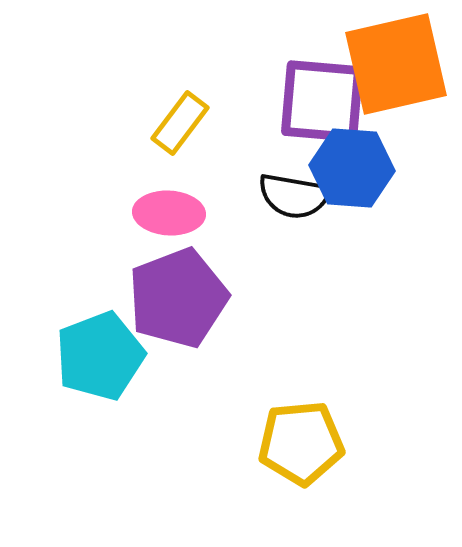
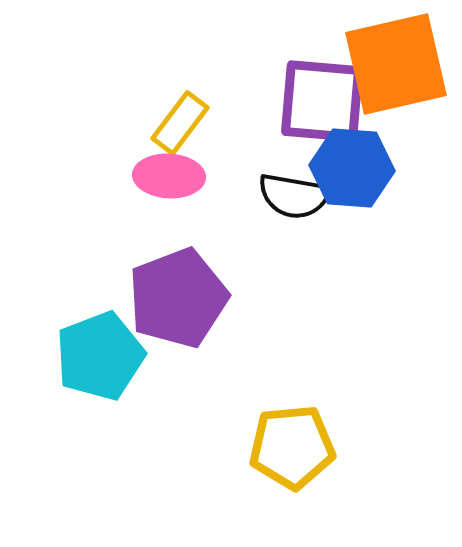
pink ellipse: moved 37 px up
yellow pentagon: moved 9 px left, 4 px down
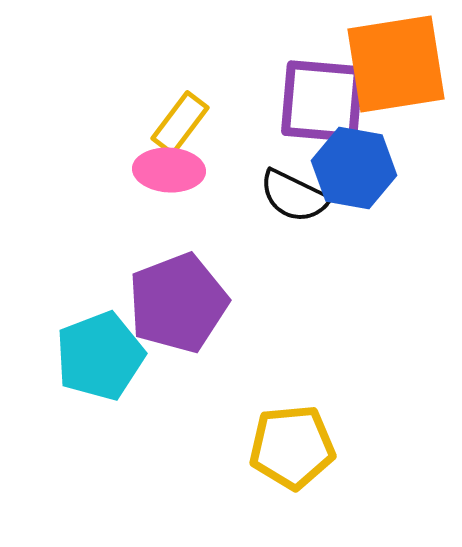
orange square: rotated 4 degrees clockwise
blue hexagon: moved 2 px right; rotated 6 degrees clockwise
pink ellipse: moved 6 px up
black semicircle: rotated 16 degrees clockwise
purple pentagon: moved 5 px down
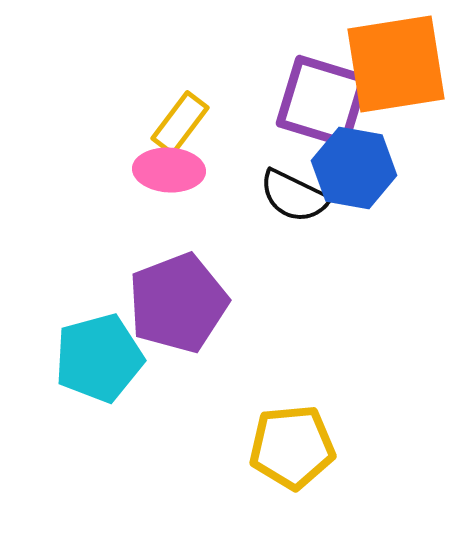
purple square: rotated 12 degrees clockwise
cyan pentagon: moved 1 px left, 2 px down; rotated 6 degrees clockwise
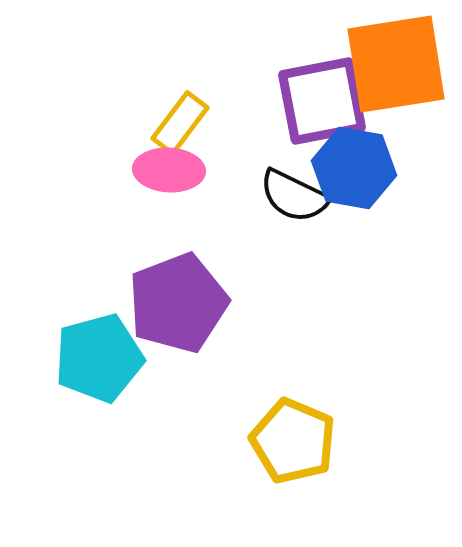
purple square: rotated 28 degrees counterclockwise
yellow pentagon: moved 1 px right, 6 px up; rotated 28 degrees clockwise
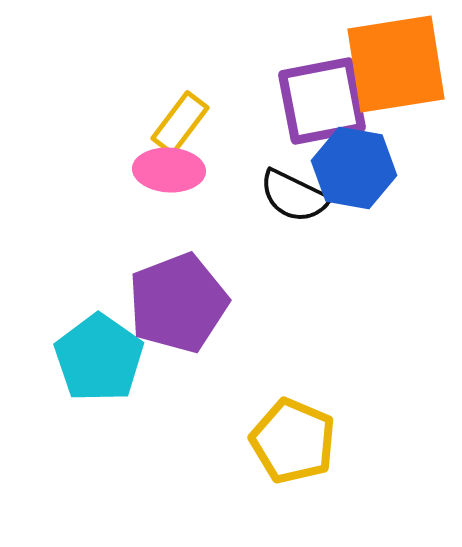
cyan pentagon: rotated 22 degrees counterclockwise
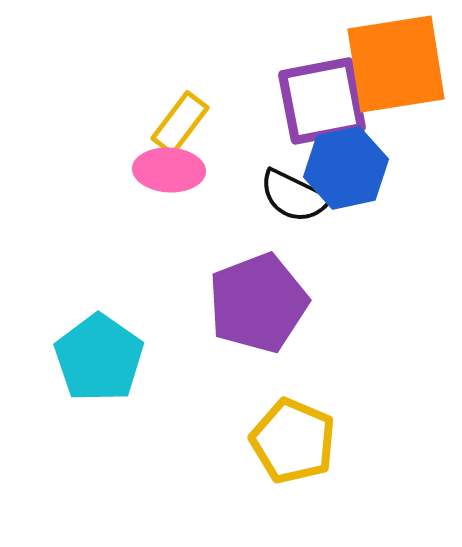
blue hexagon: moved 8 px left; rotated 22 degrees counterclockwise
purple pentagon: moved 80 px right
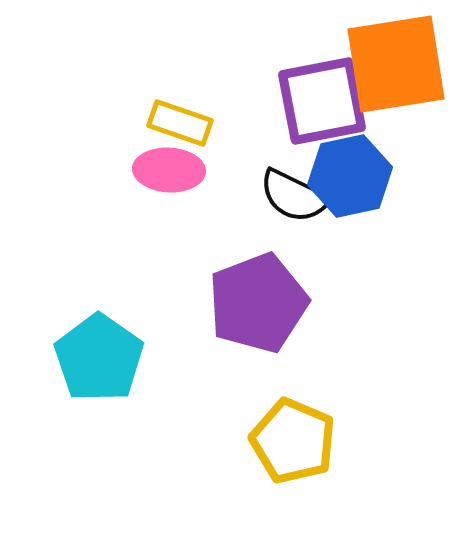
yellow rectangle: rotated 72 degrees clockwise
blue hexagon: moved 4 px right, 8 px down
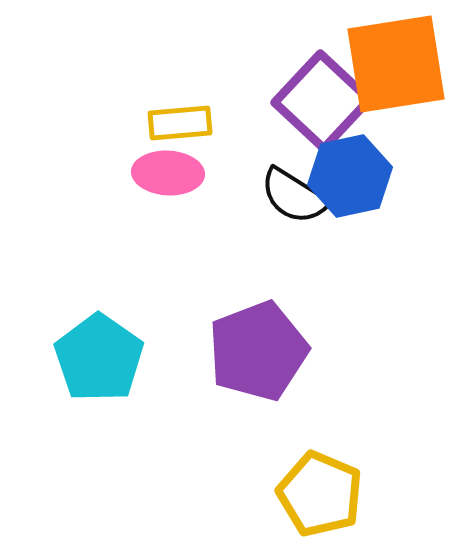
purple square: rotated 36 degrees counterclockwise
yellow rectangle: rotated 24 degrees counterclockwise
pink ellipse: moved 1 px left, 3 px down
black semicircle: rotated 6 degrees clockwise
purple pentagon: moved 48 px down
yellow pentagon: moved 27 px right, 53 px down
